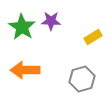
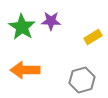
gray hexagon: moved 1 px down
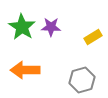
purple star: moved 6 px down
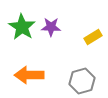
orange arrow: moved 4 px right, 5 px down
gray hexagon: moved 1 px down
